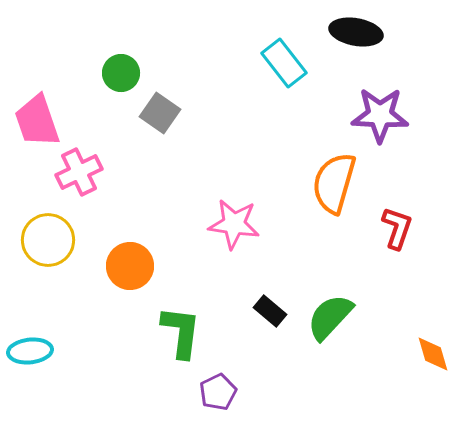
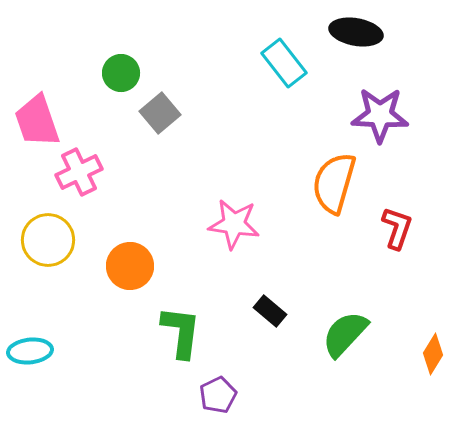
gray square: rotated 15 degrees clockwise
green semicircle: moved 15 px right, 17 px down
orange diamond: rotated 48 degrees clockwise
purple pentagon: moved 3 px down
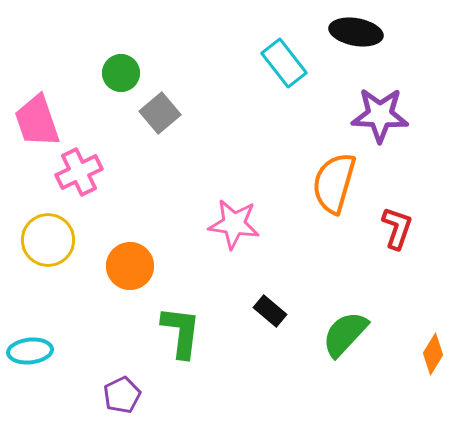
purple pentagon: moved 96 px left
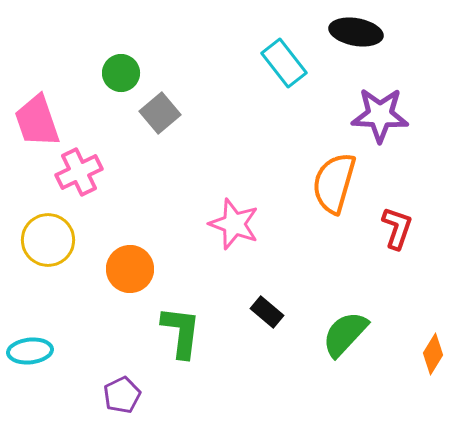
pink star: rotated 12 degrees clockwise
orange circle: moved 3 px down
black rectangle: moved 3 px left, 1 px down
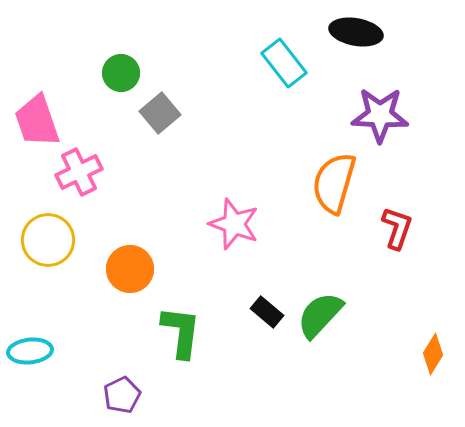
green semicircle: moved 25 px left, 19 px up
